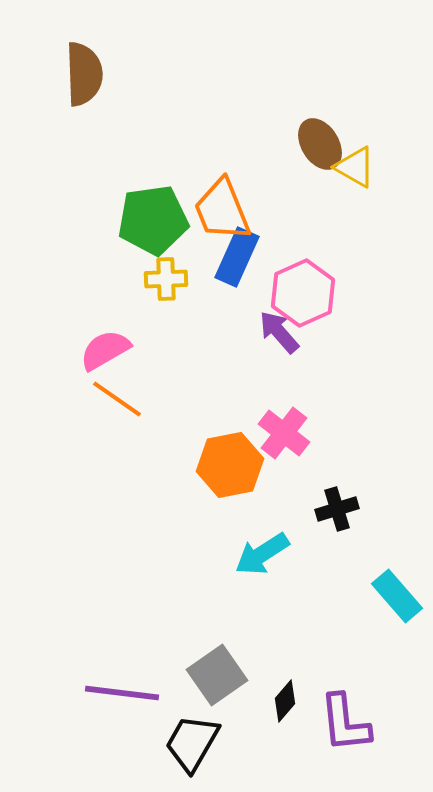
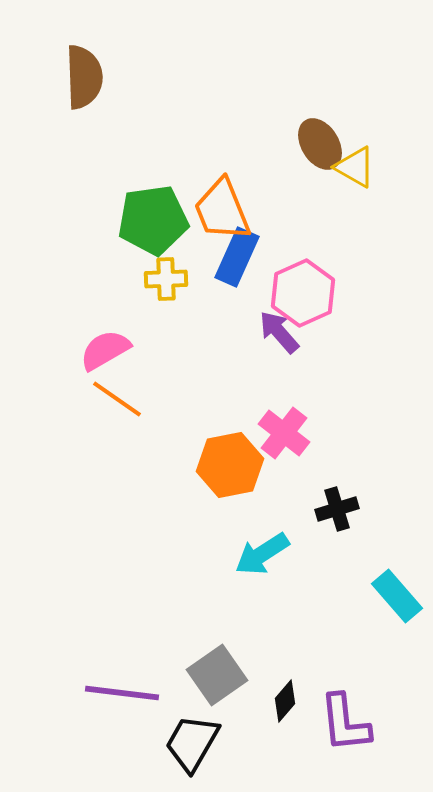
brown semicircle: moved 3 px down
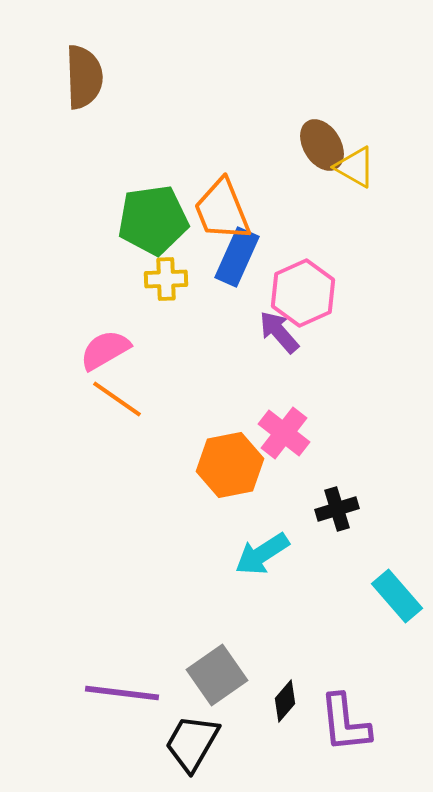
brown ellipse: moved 2 px right, 1 px down
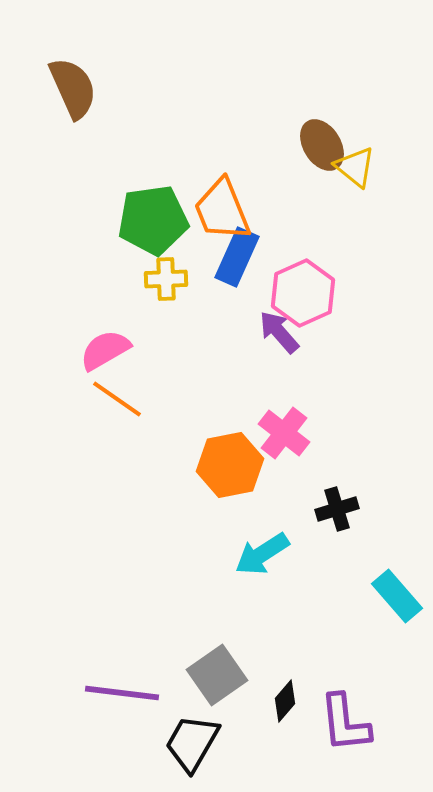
brown semicircle: moved 11 px left, 11 px down; rotated 22 degrees counterclockwise
yellow triangle: rotated 9 degrees clockwise
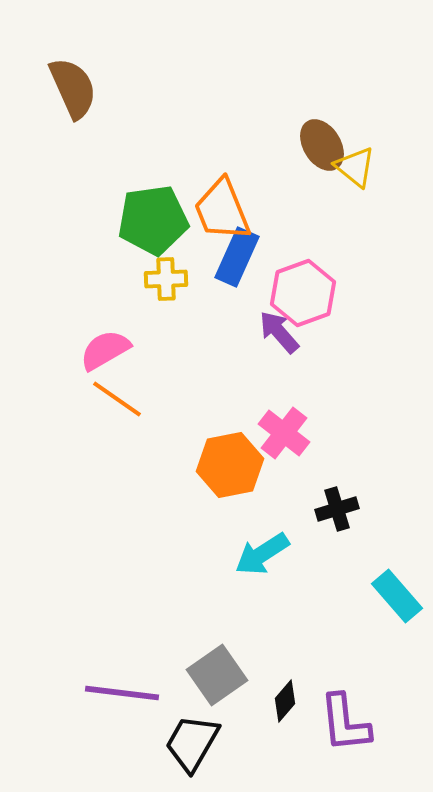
pink hexagon: rotated 4 degrees clockwise
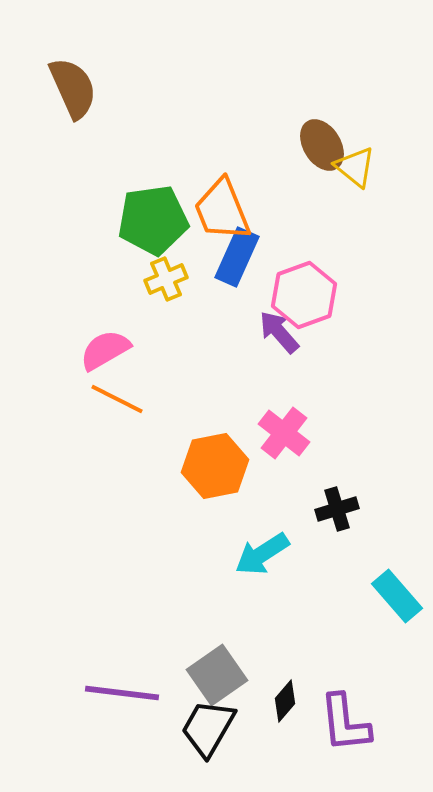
yellow cross: rotated 21 degrees counterclockwise
pink hexagon: moved 1 px right, 2 px down
orange line: rotated 8 degrees counterclockwise
orange hexagon: moved 15 px left, 1 px down
black trapezoid: moved 16 px right, 15 px up
